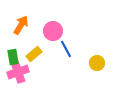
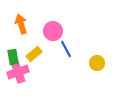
orange arrow: moved 1 px up; rotated 48 degrees counterclockwise
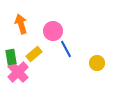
green rectangle: moved 2 px left
pink cross: rotated 25 degrees counterclockwise
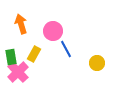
yellow rectangle: rotated 21 degrees counterclockwise
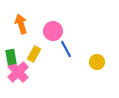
yellow circle: moved 1 px up
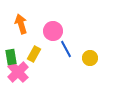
yellow circle: moved 7 px left, 4 px up
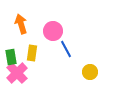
yellow rectangle: moved 2 px left, 1 px up; rotated 21 degrees counterclockwise
yellow circle: moved 14 px down
pink cross: moved 1 px left, 1 px down
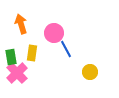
pink circle: moved 1 px right, 2 px down
